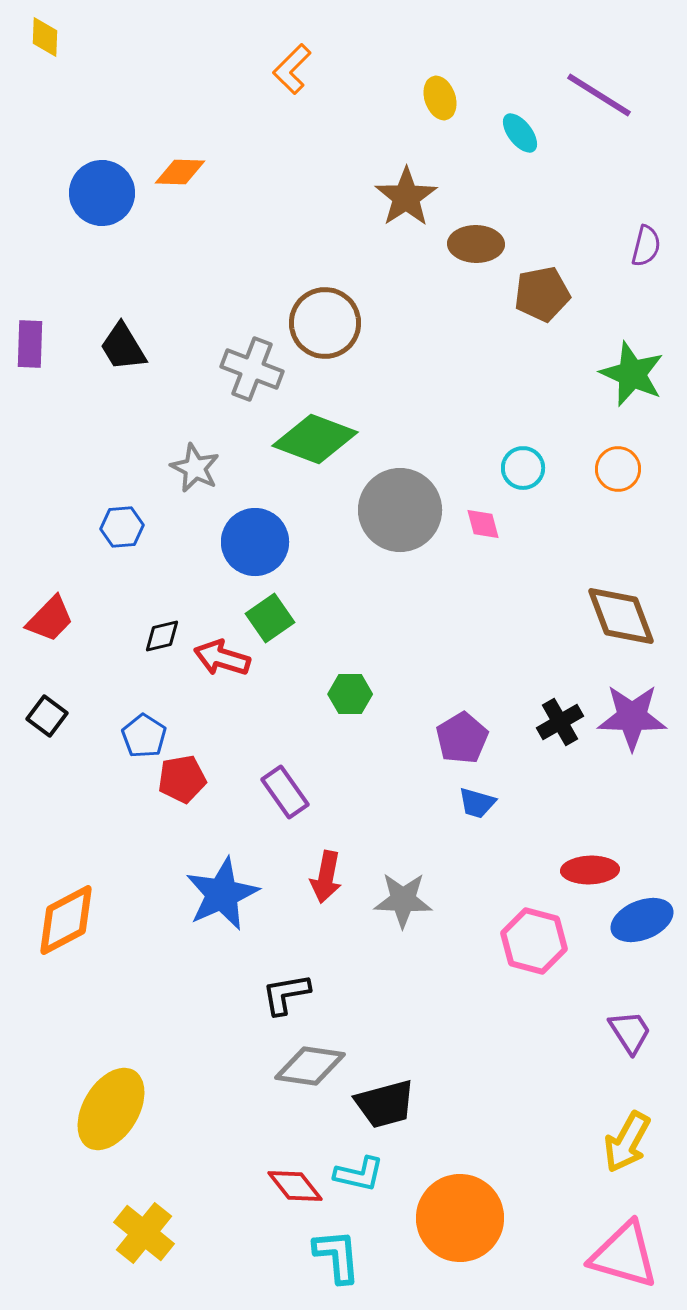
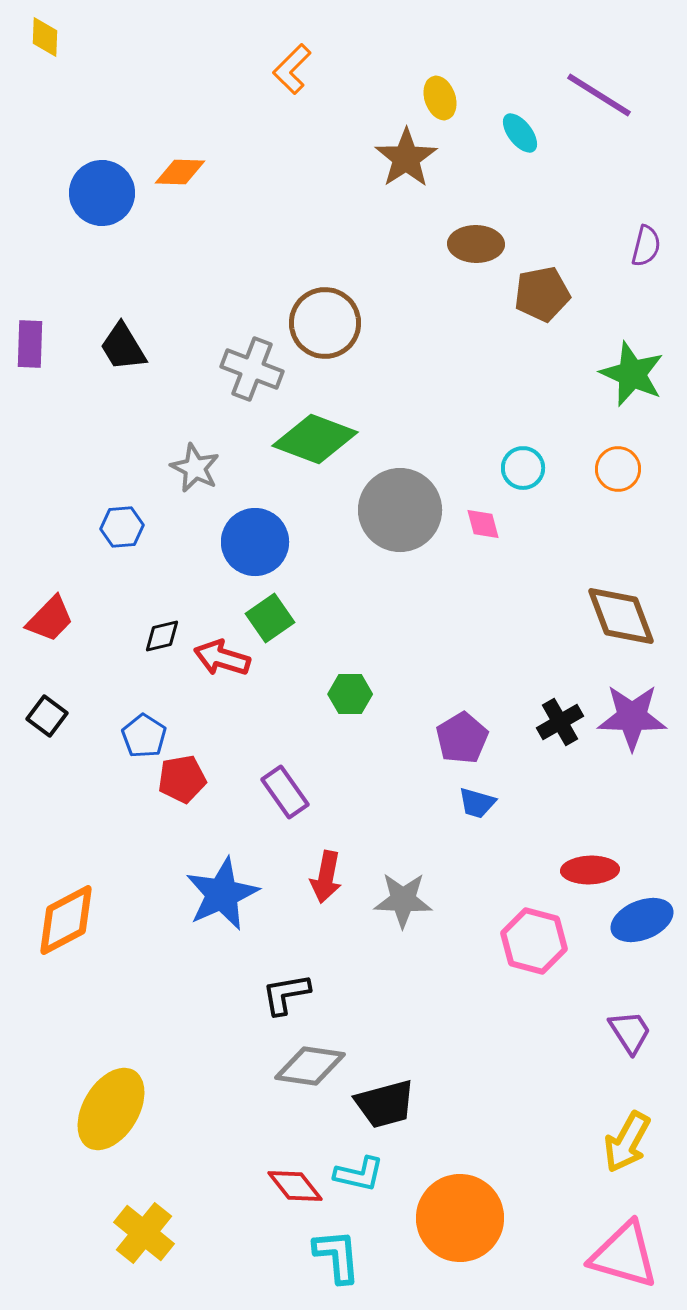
brown star at (406, 197): moved 39 px up
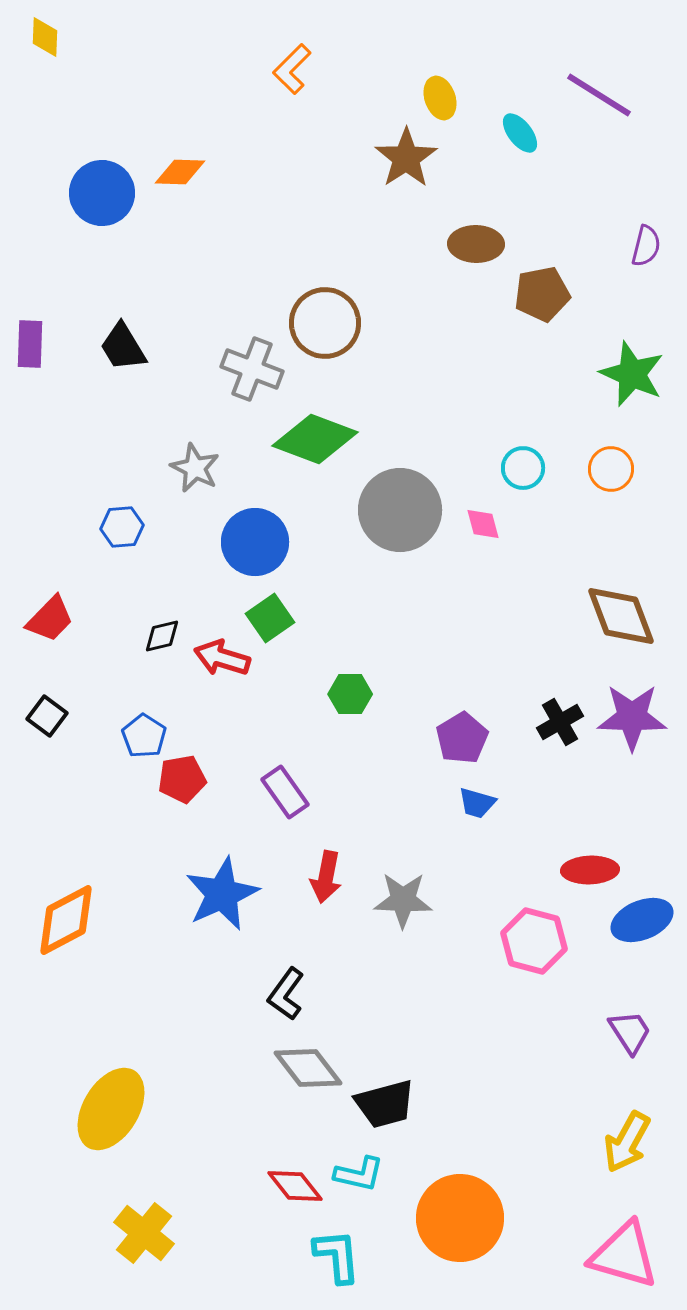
orange circle at (618, 469): moved 7 px left
black L-shape at (286, 994): rotated 44 degrees counterclockwise
gray diamond at (310, 1066): moved 2 px left, 2 px down; rotated 44 degrees clockwise
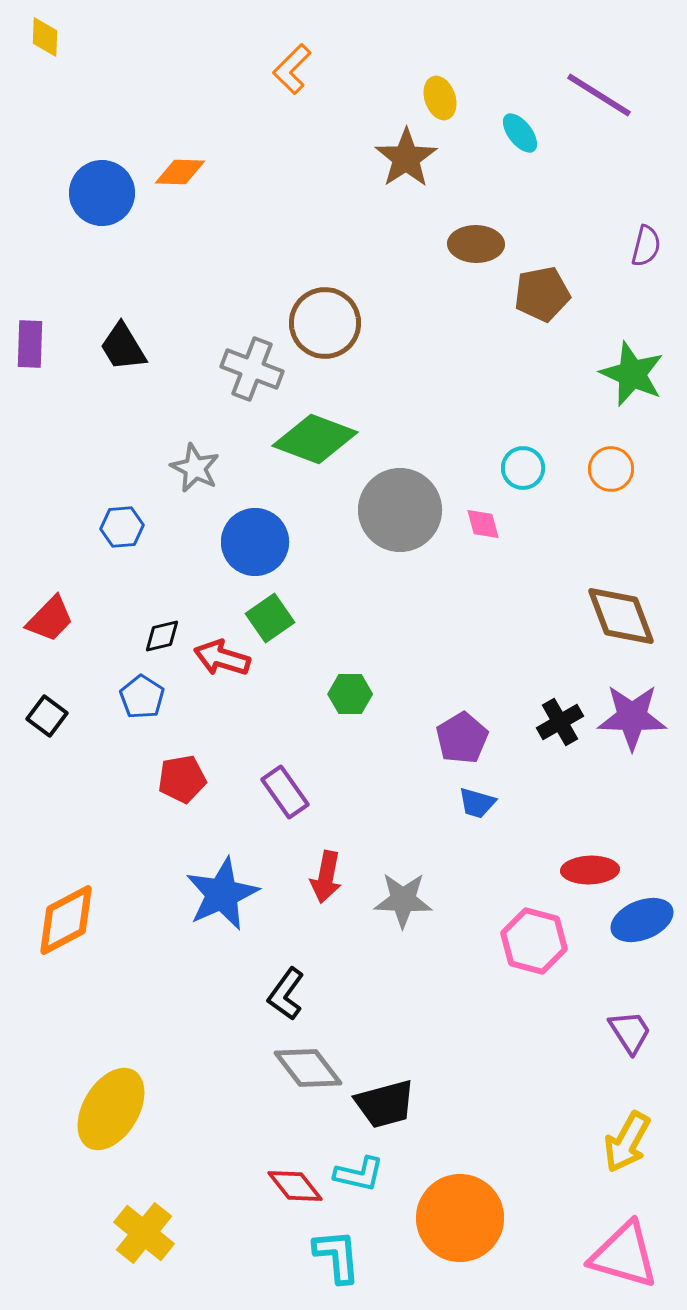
blue pentagon at (144, 736): moved 2 px left, 39 px up
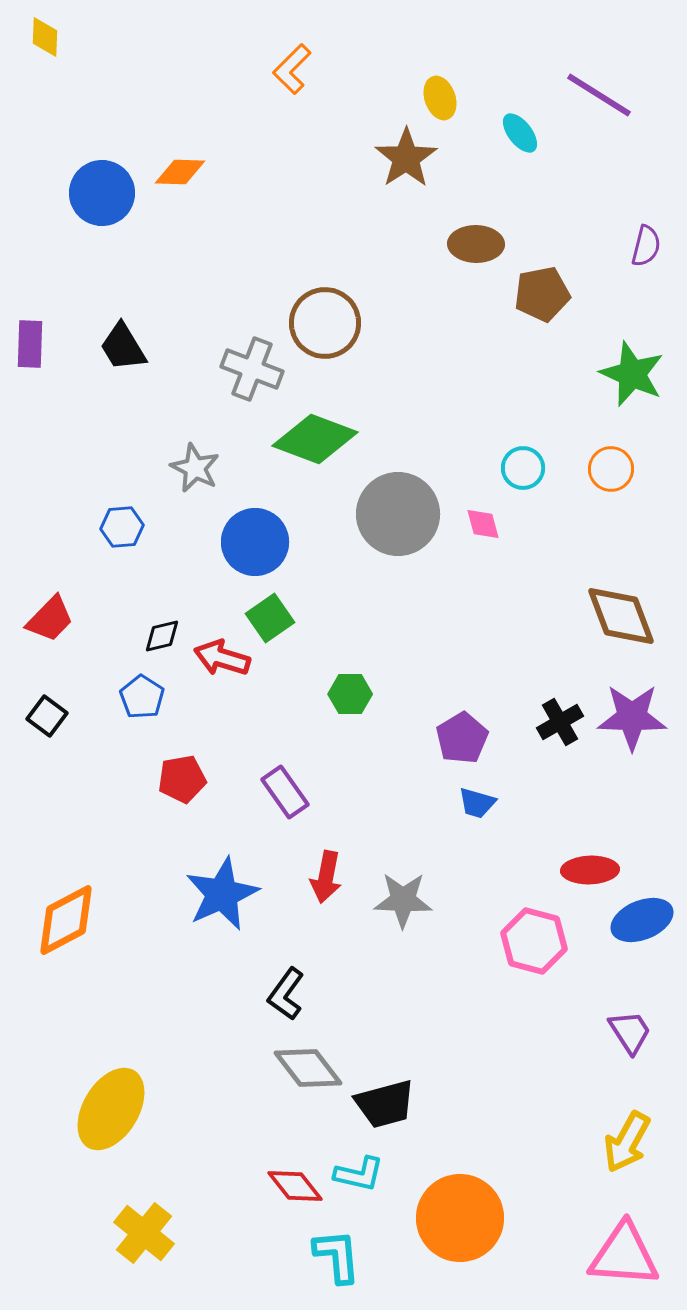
gray circle at (400, 510): moved 2 px left, 4 px down
pink triangle at (624, 1255): rotated 12 degrees counterclockwise
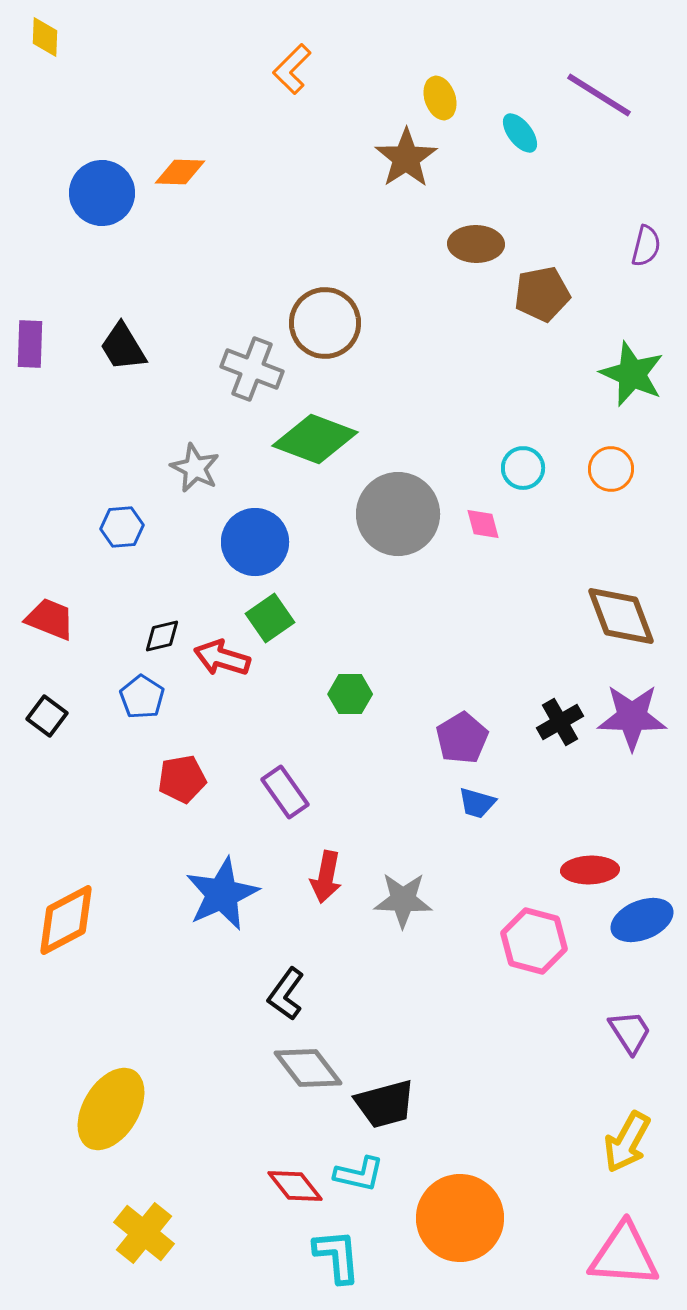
red trapezoid at (50, 619): rotated 112 degrees counterclockwise
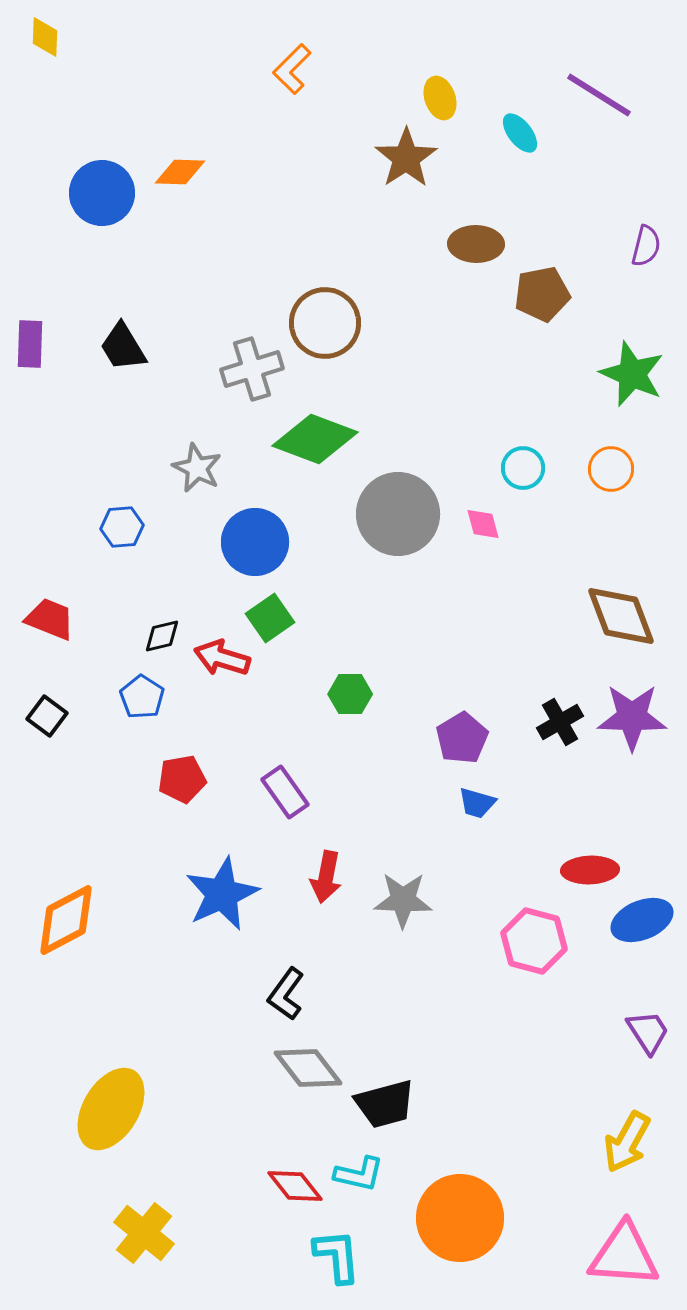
gray cross at (252, 369): rotated 38 degrees counterclockwise
gray star at (195, 468): moved 2 px right
purple trapezoid at (630, 1032): moved 18 px right
